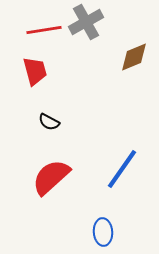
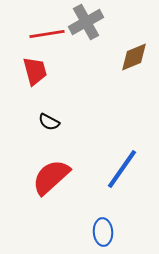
red line: moved 3 px right, 4 px down
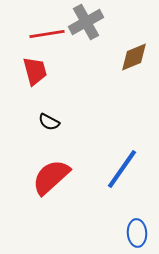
blue ellipse: moved 34 px right, 1 px down
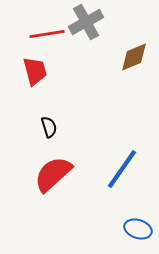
black semicircle: moved 5 px down; rotated 135 degrees counterclockwise
red semicircle: moved 2 px right, 3 px up
blue ellipse: moved 1 px right, 4 px up; rotated 68 degrees counterclockwise
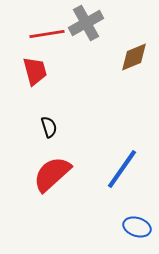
gray cross: moved 1 px down
red semicircle: moved 1 px left
blue ellipse: moved 1 px left, 2 px up
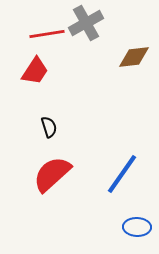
brown diamond: rotated 16 degrees clockwise
red trapezoid: rotated 48 degrees clockwise
blue line: moved 5 px down
blue ellipse: rotated 16 degrees counterclockwise
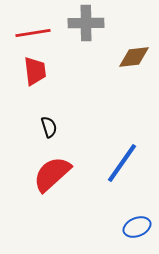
gray cross: rotated 28 degrees clockwise
red line: moved 14 px left, 1 px up
red trapezoid: rotated 40 degrees counterclockwise
blue line: moved 11 px up
blue ellipse: rotated 24 degrees counterclockwise
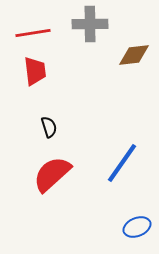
gray cross: moved 4 px right, 1 px down
brown diamond: moved 2 px up
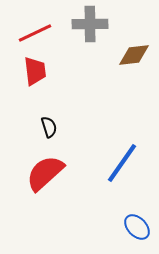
red line: moved 2 px right; rotated 16 degrees counterclockwise
red semicircle: moved 7 px left, 1 px up
blue ellipse: rotated 68 degrees clockwise
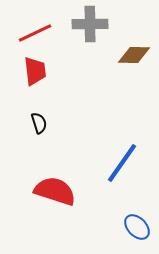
brown diamond: rotated 8 degrees clockwise
black semicircle: moved 10 px left, 4 px up
red semicircle: moved 10 px right, 18 px down; rotated 60 degrees clockwise
